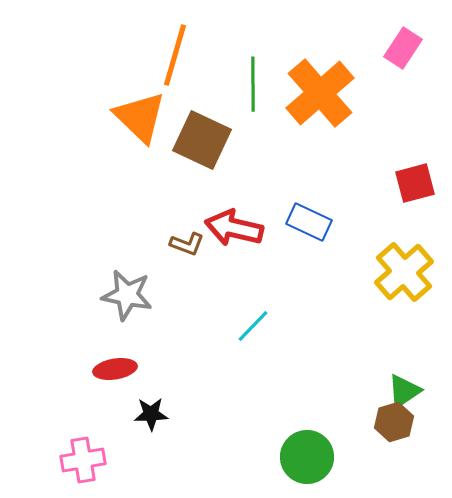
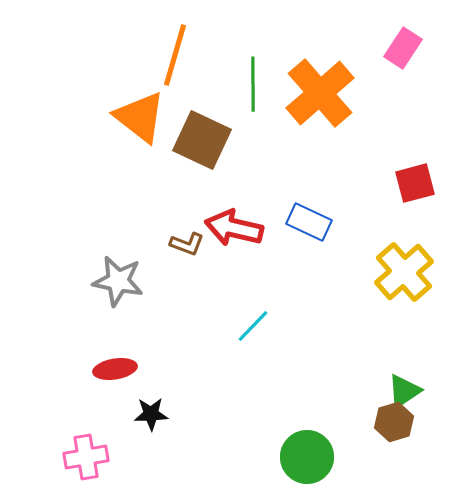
orange triangle: rotated 6 degrees counterclockwise
gray star: moved 9 px left, 14 px up
pink cross: moved 3 px right, 3 px up
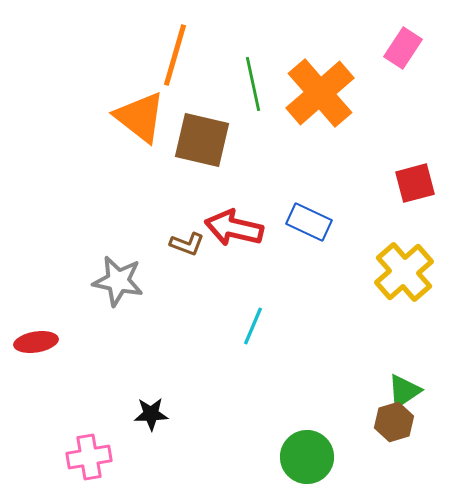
green line: rotated 12 degrees counterclockwise
brown square: rotated 12 degrees counterclockwise
cyan line: rotated 21 degrees counterclockwise
red ellipse: moved 79 px left, 27 px up
pink cross: moved 3 px right
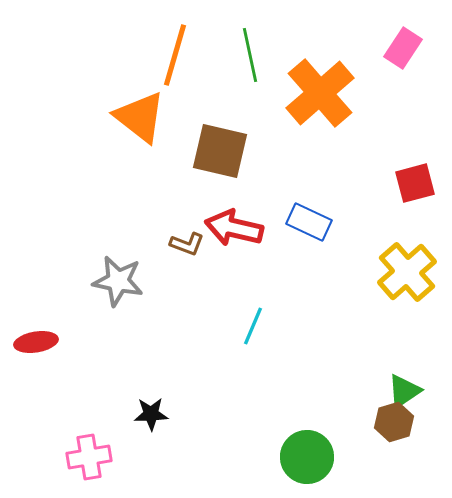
green line: moved 3 px left, 29 px up
brown square: moved 18 px right, 11 px down
yellow cross: moved 3 px right
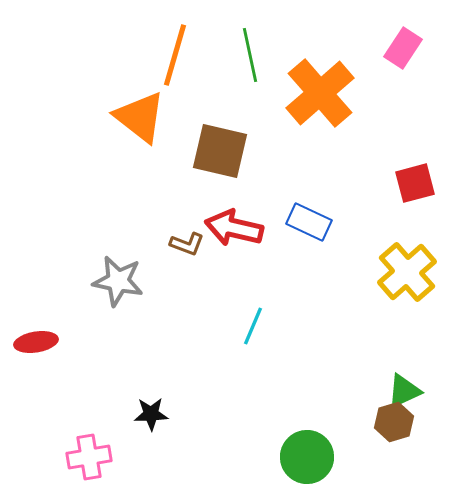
green triangle: rotated 9 degrees clockwise
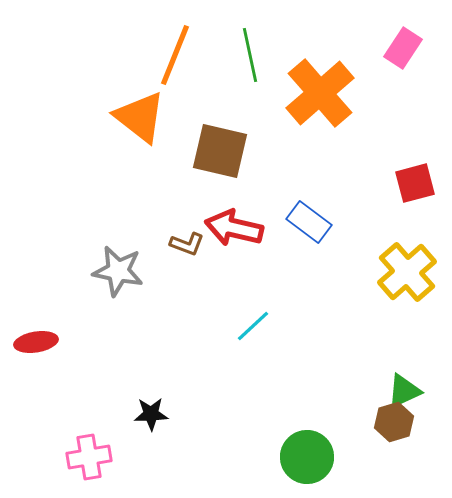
orange line: rotated 6 degrees clockwise
blue rectangle: rotated 12 degrees clockwise
gray star: moved 10 px up
cyan line: rotated 24 degrees clockwise
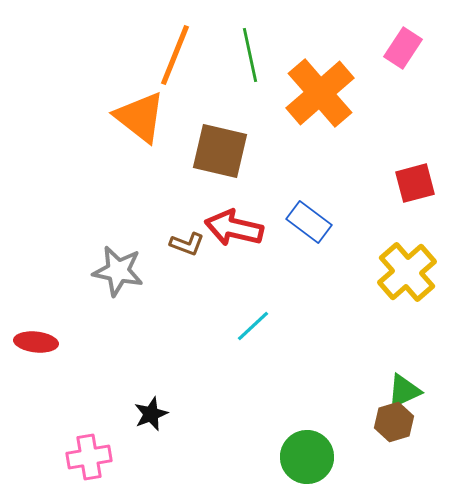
red ellipse: rotated 15 degrees clockwise
black star: rotated 20 degrees counterclockwise
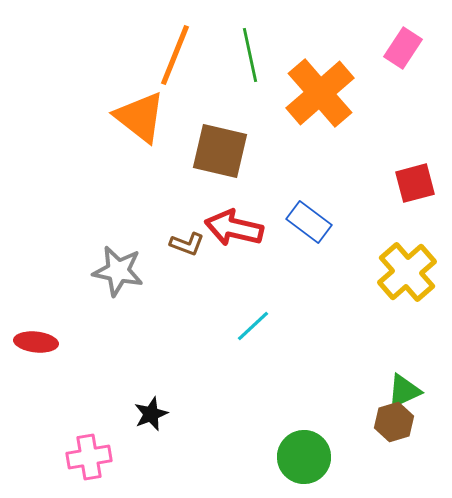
green circle: moved 3 px left
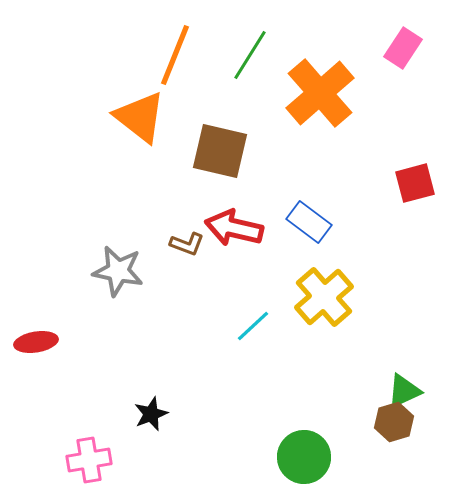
green line: rotated 44 degrees clockwise
yellow cross: moved 83 px left, 25 px down
red ellipse: rotated 15 degrees counterclockwise
pink cross: moved 3 px down
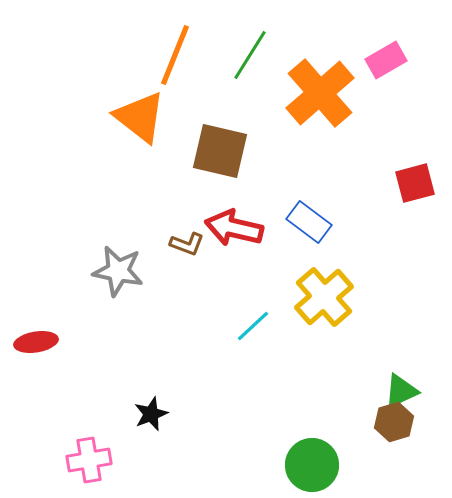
pink rectangle: moved 17 px left, 12 px down; rotated 27 degrees clockwise
green triangle: moved 3 px left
green circle: moved 8 px right, 8 px down
